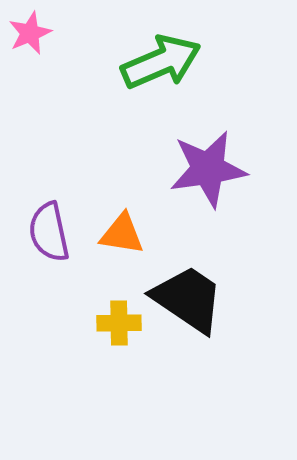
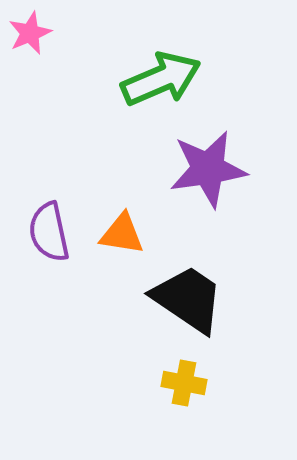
green arrow: moved 17 px down
yellow cross: moved 65 px right, 60 px down; rotated 12 degrees clockwise
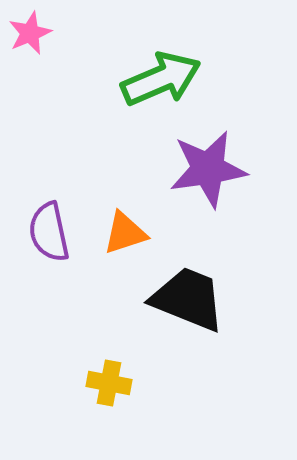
orange triangle: moved 3 px right, 1 px up; rotated 27 degrees counterclockwise
black trapezoid: rotated 12 degrees counterclockwise
yellow cross: moved 75 px left
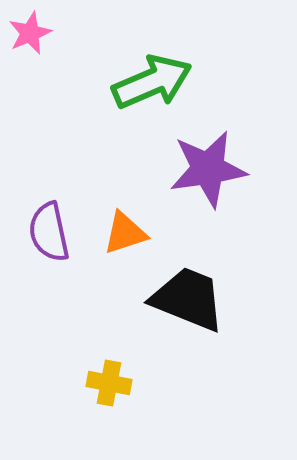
green arrow: moved 9 px left, 3 px down
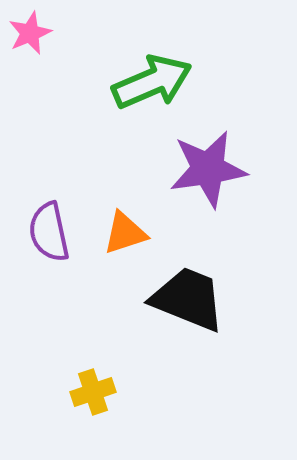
yellow cross: moved 16 px left, 9 px down; rotated 30 degrees counterclockwise
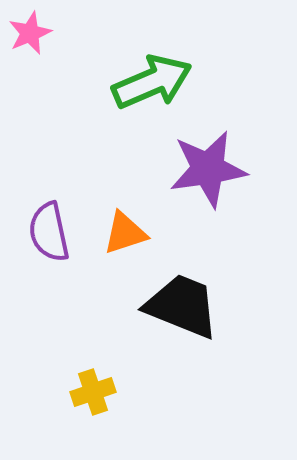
black trapezoid: moved 6 px left, 7 px down
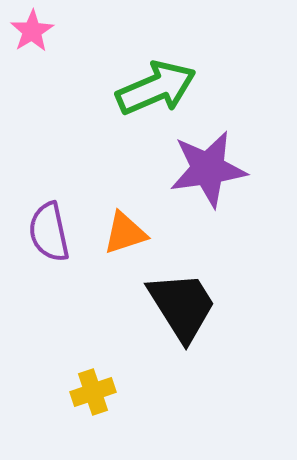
pink star: moved 2 px right, 2 px up; rotated 9 degrees counterclockwise
green arrow: moved 4 px right, 6 px down
black trapezoid: rotated 36 degrees clockwise
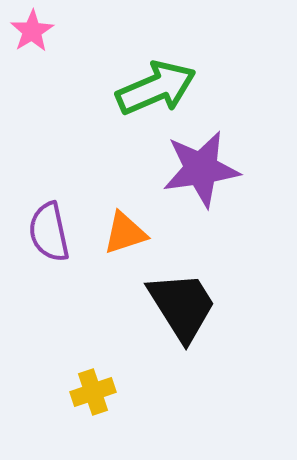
purple star: moved 7 px left
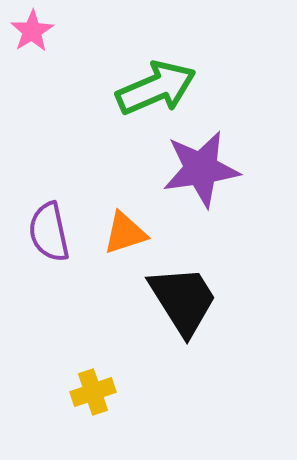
black trapezoid: moved 1 px right, 6 px up
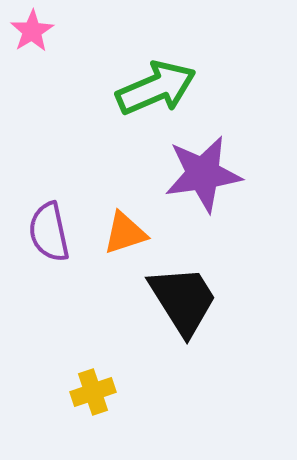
purple star: moved 2 px right, 5 px down
